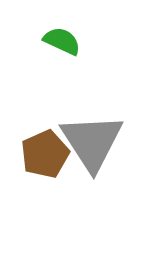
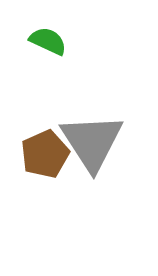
green semicircle: moved 14 px left
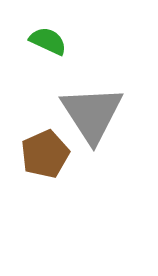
gray triangle: moved 28 px up
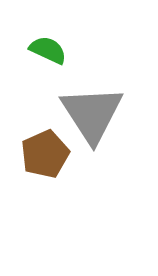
green semicircle: moved 9 px down
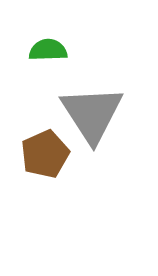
green semicircle: rotated 27 degrees counterclockwise
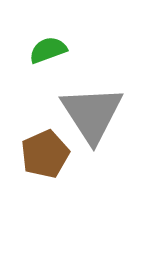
green semicircle: rotated 18 degrees counterclockwise
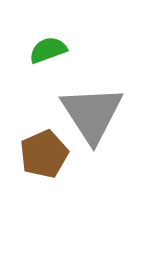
brown pentagon: moved 1 px left
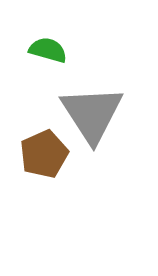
green semicircle: rotated 36 degrees clockwise
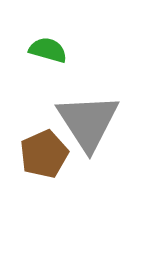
gray triangle: moved 4 px left, 8 px down
